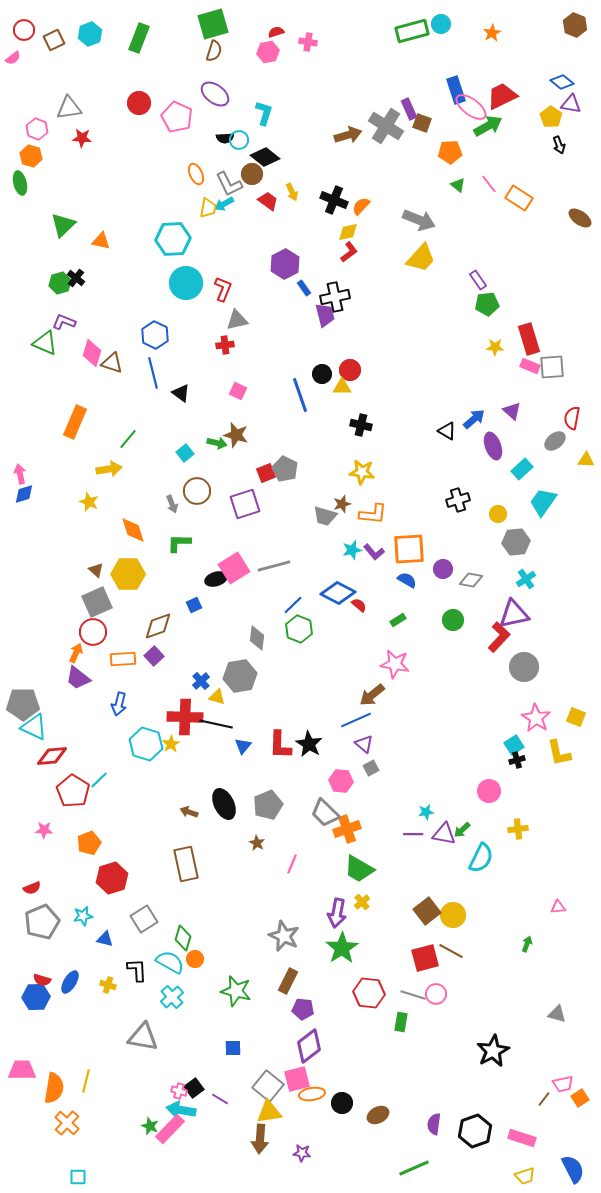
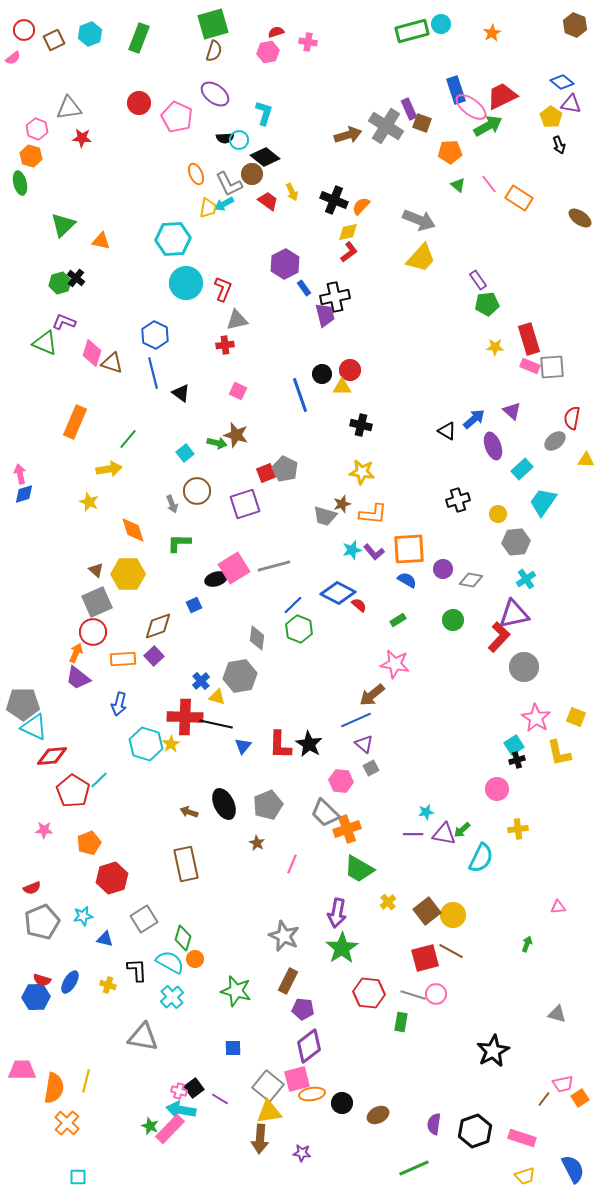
pink circle at (489, 791): moved 8 px right, 2 px up
yellow cross at (362, 902): moved 26 px right
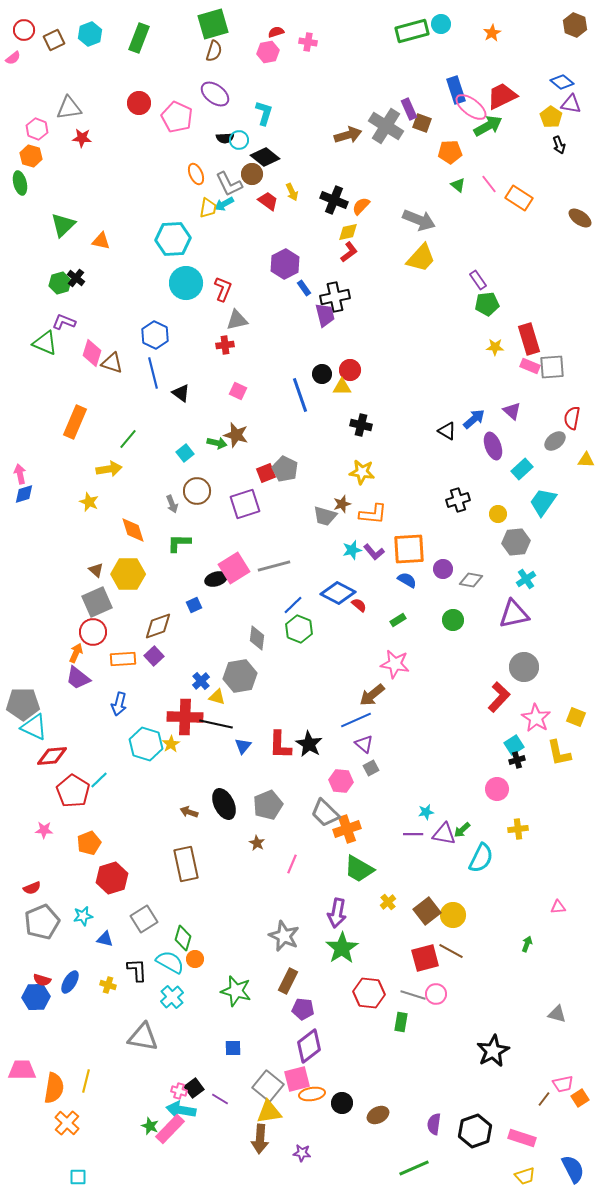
red L-shape at (499, 637): moved 60 px down
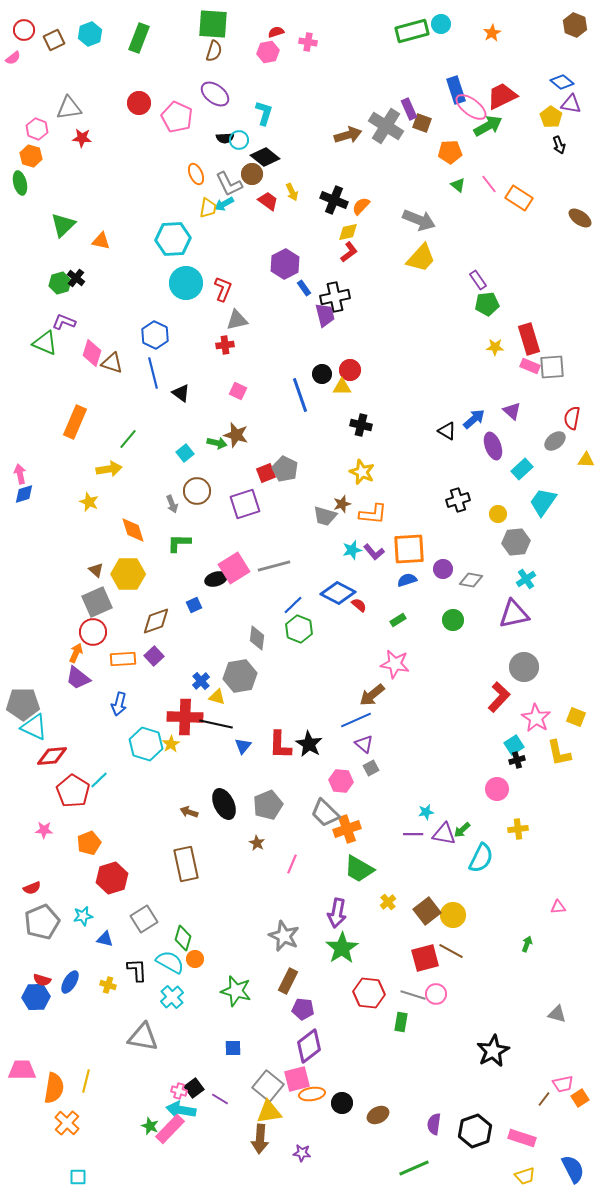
green square at (213, 24): rotated 20 degrees clockwise
yellow star at (362, 472): rotated 15 degrees clockwise
blue semicircle at (407, 580): rotated 48 degrees counterclockwise
brown diamond at (158, 626): moved 2 px left, 5 px up
